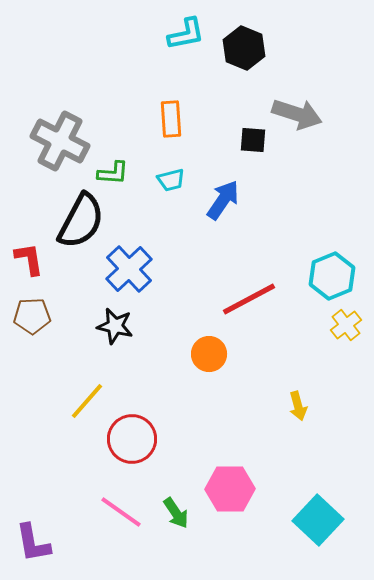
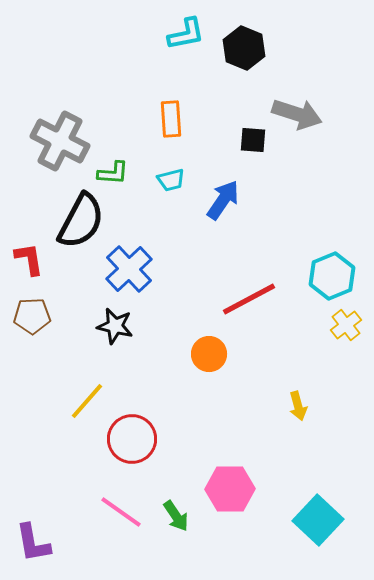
green arrow: moved 3 px down
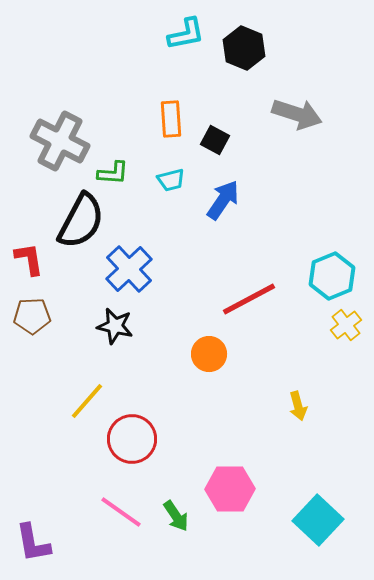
black square: moved 38 px left; rotated 24 degrees clockwise
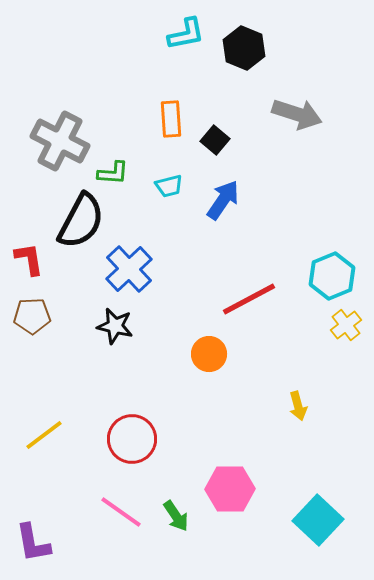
black square: rotated 12 degrees clockwise
cyan trapezoid: moved 2 px left, 6 px down
yellow line: moved 43 px left, 34 px down; rotated 12 degrees clockwise
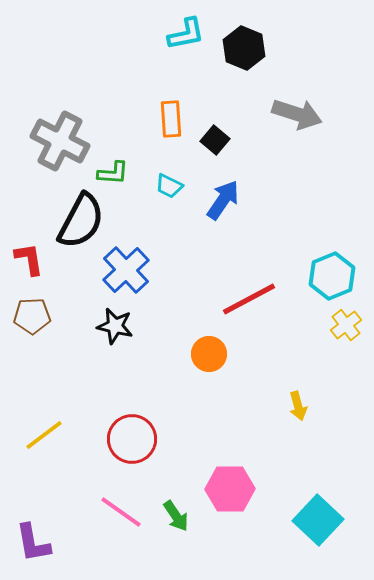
cyan trapezoid: rotated 40 degrees clockwise
blue cross: moved 3 px left, 1 px down
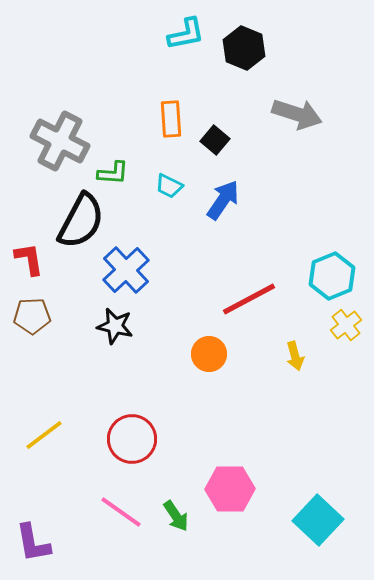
yellow arrow: moved 3 px left, 50 px up
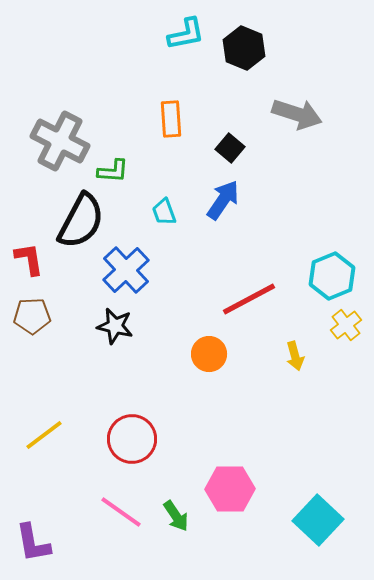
black square: moved 15 px right, 8 px down
green L-shape: moved 2 px up
cyan trapezoid: moved 5 px left, 26 px down; rotated 44 degrees clockwise
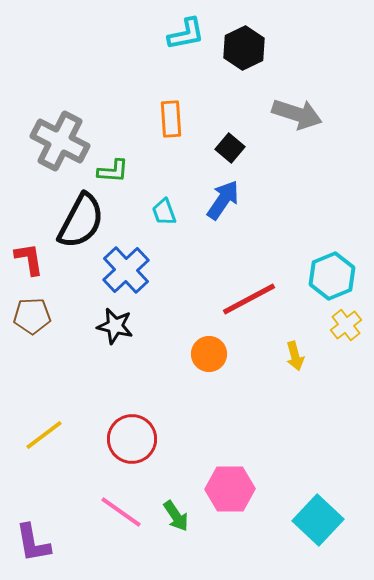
black hexagon: rotated 12 degrees clockwise
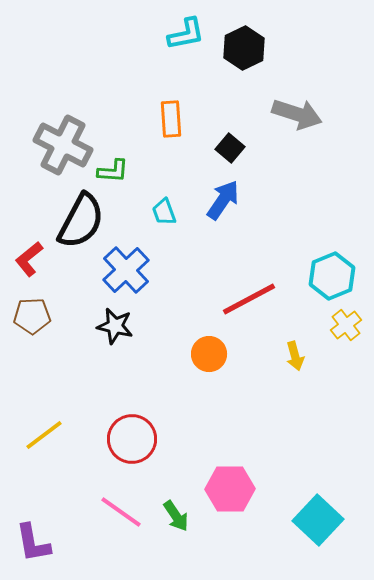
gray cross: moved 3 px right, 4 px down
red L-shape: rotated 120 degrees counterclockwise
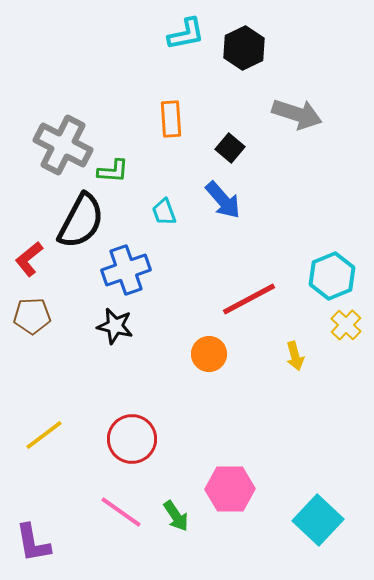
blue arrow: rotated 105 degrees clockwise
blue cross: rotated 24 degrees clockwise
yellow cross: rotated 8 degrees counterclockwise
